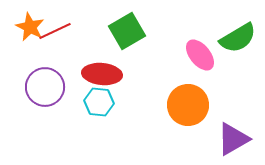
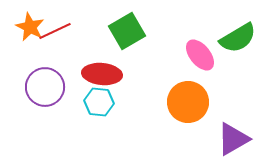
orange circle: moved 3 px up
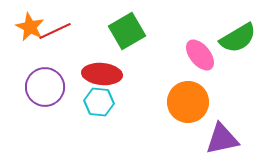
purple triangle: moved 11 px left; rotated 18 degrees clockwise
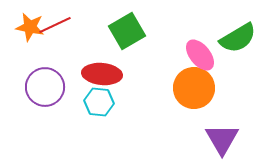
orange star: rotated 16 degrees counterclockwise
red line: moved 6 px up
orange circle: moved 6 px right, 14 px up
purple triangle: rotated 48 degrees counterclockwise
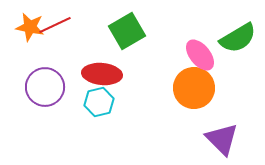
cyan hexagon: rotated 20 degrees counterclockwise
purple triangle: rotated 15 degrees counterclockwise
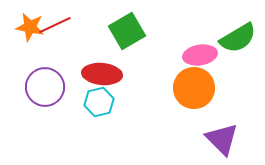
pink ellipse: rotated 60 degrees counterclockwise
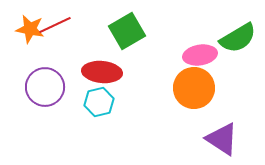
orange star: moved 2 px down
red ellipse: moved 2 px up
purple triangle: rotated 12 degrees counterclockwise
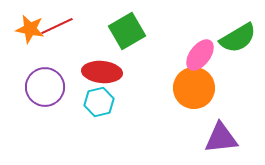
red line: moved 2 px right, 1 px down
pink ellipse: rotated 44 degrees counterclockwise
purple triangle: moved 1 px left, 1 px up; rotated 39 degrees counterclockwise
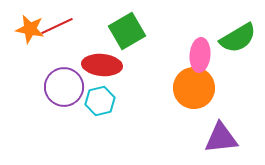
pink ellipse: rotated 32 degrees counterclockwise
red ellipse: moved 7 px up
purple circle: moved 19 px right
cyan hexagon: moved 1 px right, 1 px up
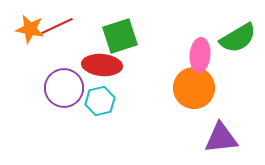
green square: moved 7 px left, 5 px down; rotated 12 degrees clockwise
purple circle: moved 1 px down
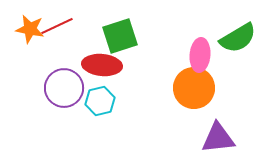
purple triangle: moved 3 px left
